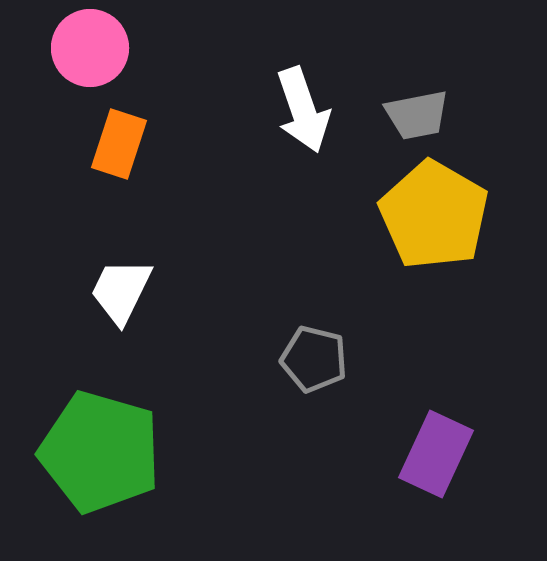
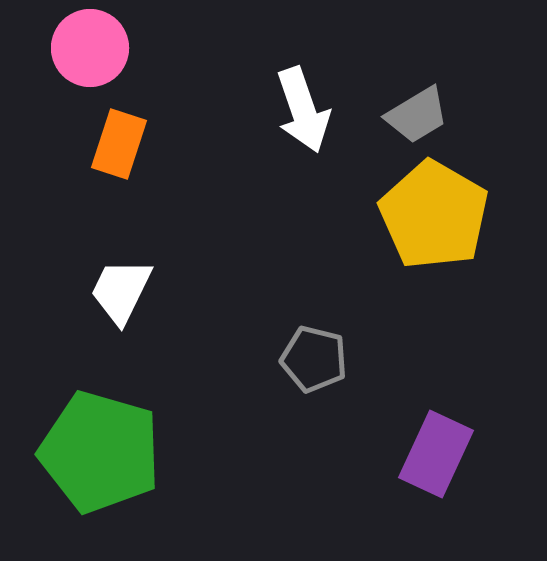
gray trapezoid: rotated 20 degrees counterclockwise
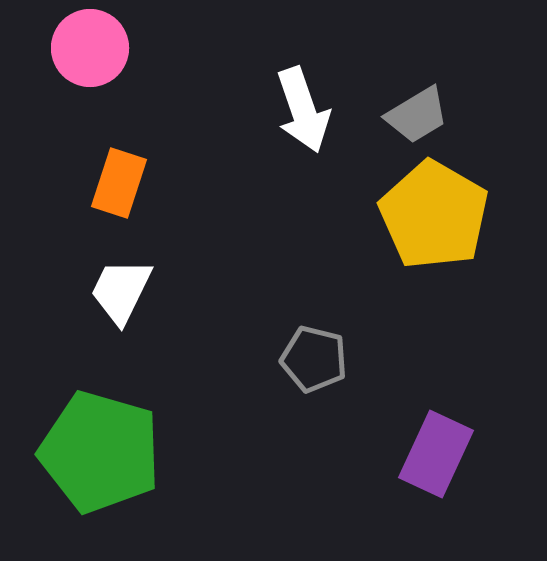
orange rectangle: moved 39 px down
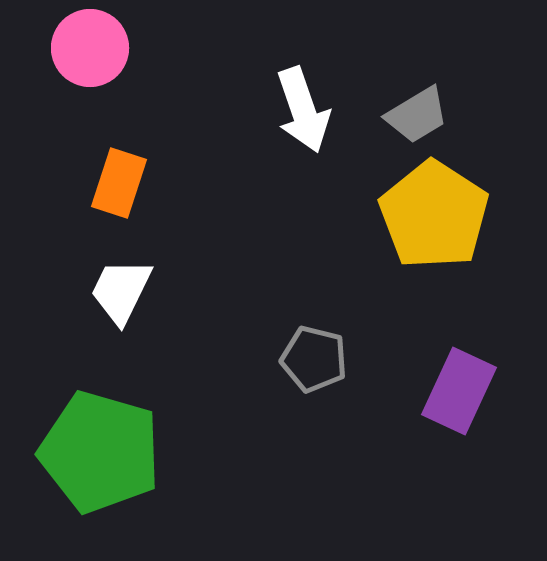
yellow pentagon: rotated 3 degrees clockwise
purple rectangle: moved 23 px right, 63 px up
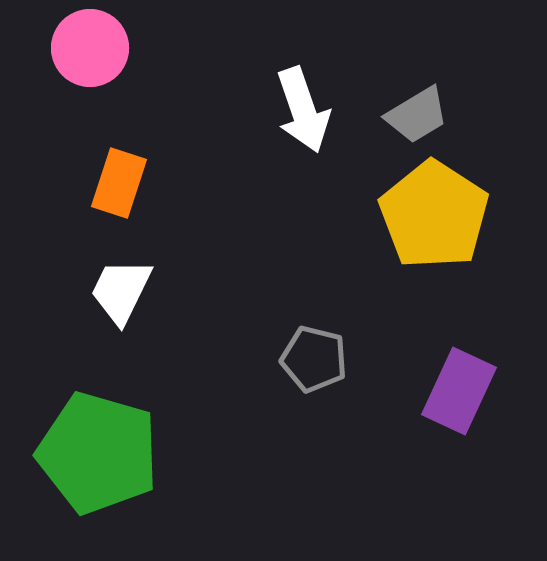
green pentagon: moved 2 px left, 1 px down
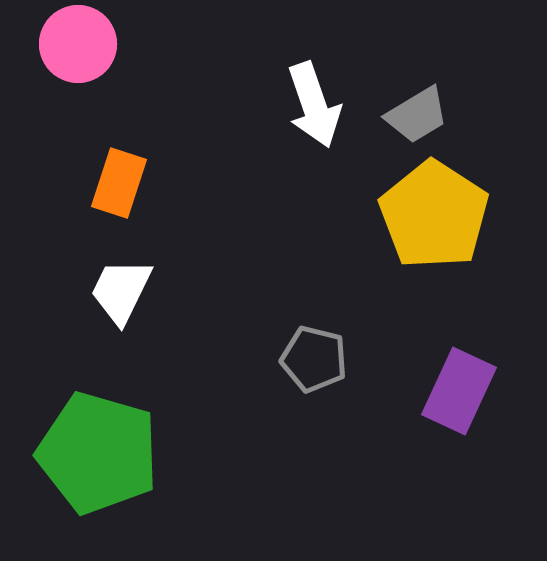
pink circle: moved 12 px left, 4 px up
white arrow: moved 11 px right, 5 px up
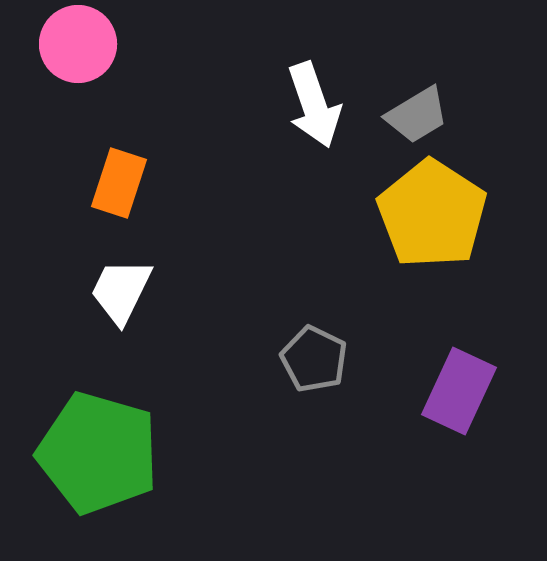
yellow pentagon: moved 2 px left, 1 px up
gray pentagon: rotated 12 degrees clockwise
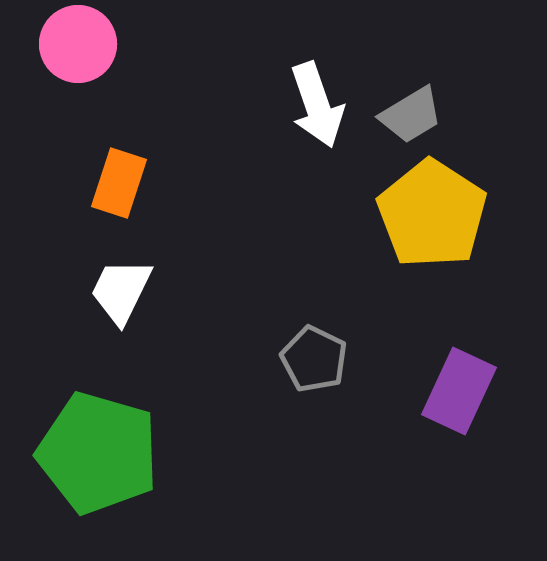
white arrow: moved 3 px right
gray trapezoid: moved 6 px left
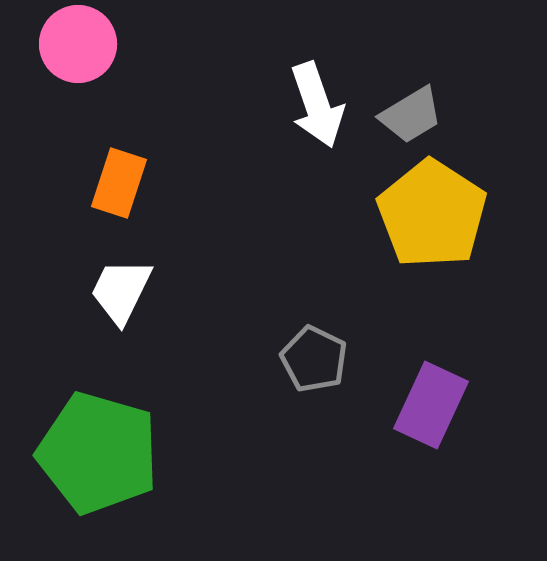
purple rectangle: moved 28 px left, 14 px down
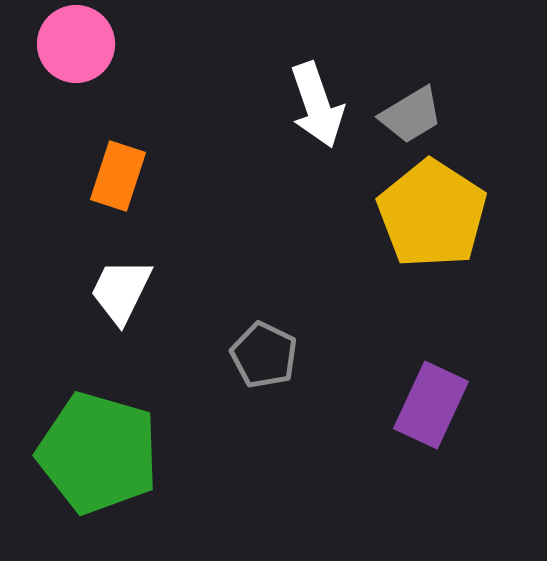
pink circle: moved 2 px left
orange rectangle: moved 1 px left, 7 px up
gray pentagon: moved 50 px left, 4 px up
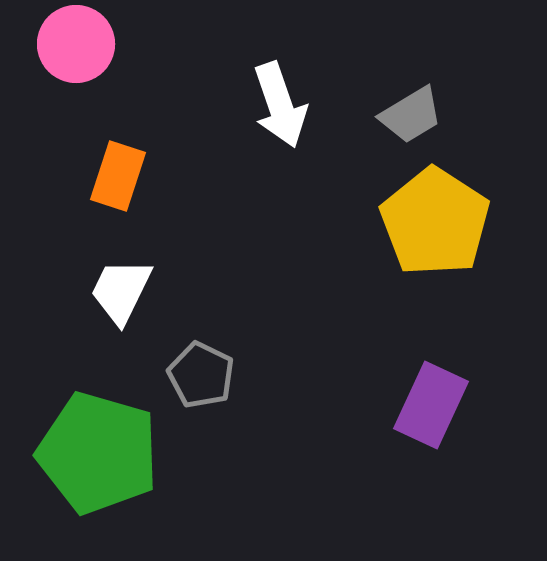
white arrow: moved 37 px left
yellow pentagon: moved 3 px right, 8 px down
gray pentagon: moved 63 px left, 20 px down
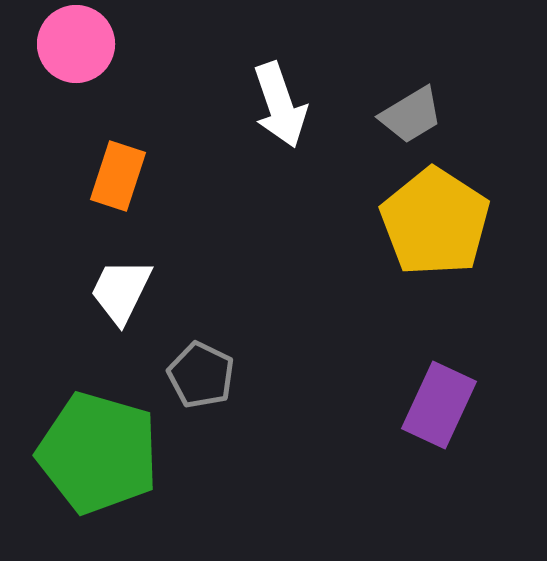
purple rectangle: moved 8 px right
